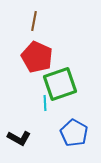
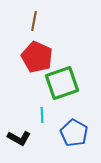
green square: moved 2 px right, 1 px up
cyan line: moved 3 px left, 12 px down
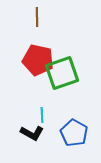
brown line: moved 3 px right, 4 px up; rotated 12 degrees counterclockwise
red pentagon: moved 1 px right, 3 px down; rotated 12 degrees counterclockwise
green square: moved 10 px up
black L-shape: moved 13 px right, 5 px up
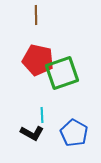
brown line: moved 1 px left, 2 px up
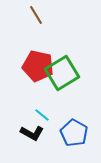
brown line: rotated 30 degrees counterclockwise
red pentagon: moved 6 px down
green square: rotated 12 degrees counterclockwise
cyan line: rotated 49 degrees counterclockwise
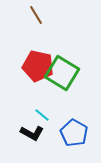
green square: rotated 28 degrees counterclockwise
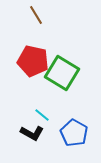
red pentagon: moved 5 px left, 5 px up
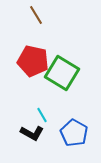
cyan line: rotated 21 degrees clockwise
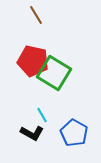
green square: moved 8 px left
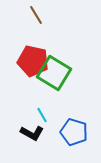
blue pentagon: moved 1 px up; rotated 12 degrees counterclockwise
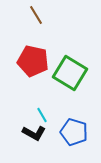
green square: moved 16 px right
black L-shape: moved 2 px right
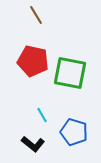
green square: rotated 20 degrees counterclockwise
black L-shape: moved 1 px left, 11 px down; rotated 10 degrees clockwise
